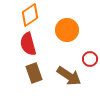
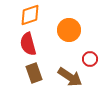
orange diamond: rotated 15 degrees clockwise
orange circle: moved 2 px right
brown arrow: moved 1 px right, 1 px down
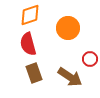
orange circle: moved 1 px left, 2 px up
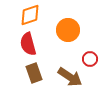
orange circle: moved 2 px down
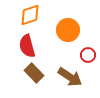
red semicircle: moved 1 px left, 2 px down
red circle: moved 2 px left, 4 px up
brown rectangle: rotated 24 degrees counterclockwise
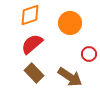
orange circle: moved 2 px right, 7 px up
red semicircle: moved 5 px right, 2 px up; rotated 65 degrees clockwise
red circle: moved 1 px right, 1 px up
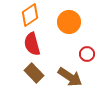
orange diamond: rotated 15 degrees counterclockwise
orange circle: moved 1 px left, 1 px up
red semicircle: rotated 65 degrees counterclockwise
red circle: moved 2 px left
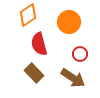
orange diamond: moved 2 px left
red semicircle: moved 7 px right
red circle: moved 7 px left
brown arrow: moved 3 px right, 1 px down
